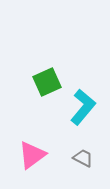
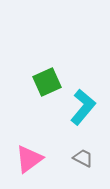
pink triangle: moved 3 px left, 4 px down
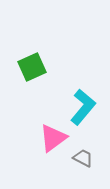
green square: moved 15 px left, 15 px up
pink triangle: moved 24 px right, 21 px up
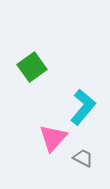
green square: rotated 12 degrees counterclockwise
pink triangle: rotated 12 degrees counterclockwise
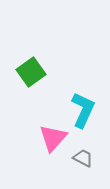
green square: moved 1 px left, 5 px down
cyan L-shape: moved 3 px down; rotated 15 degrees counterclockwise
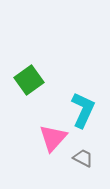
green square: moved 2 px left, 8 px down
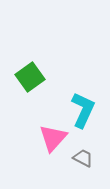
green square: moved 1 px right, 3 px up
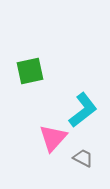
green square: moved 6 px up; rotated 24 degrees clockwise
cyan L-shape: rotated 27 degrees clockwise
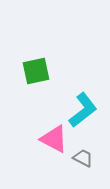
green square: moved 6 px right
pink triangle: moved 1 px right, 1 px down; rotated 44 degrees counterclockwise
